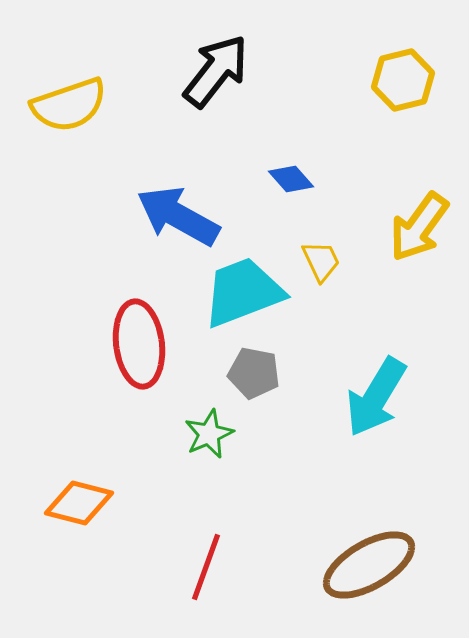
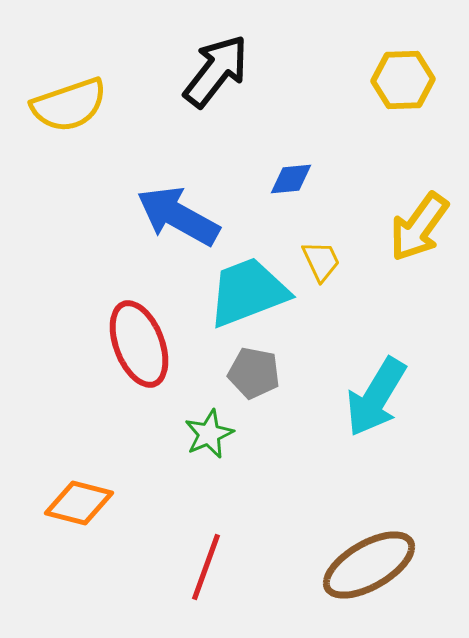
yellow hexagon: rotated 12 degrees clockwise
blue diamond: rotated 54 degrees counterclockwise
cyan trapezoid: moved 5 px right
red ellipse: rotated 14 degrees counterclockwise
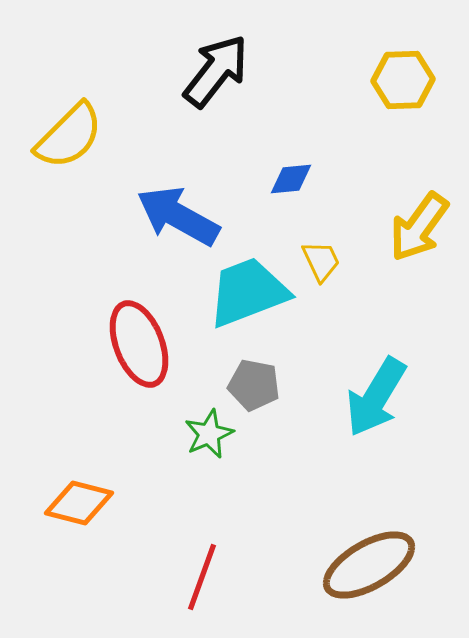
yellow semicircle: moved 31 px down; rotated 26 degrees counterclockwise
gray pentagon: moved 12 px down
red line: moved 4 px left, 10 px down
